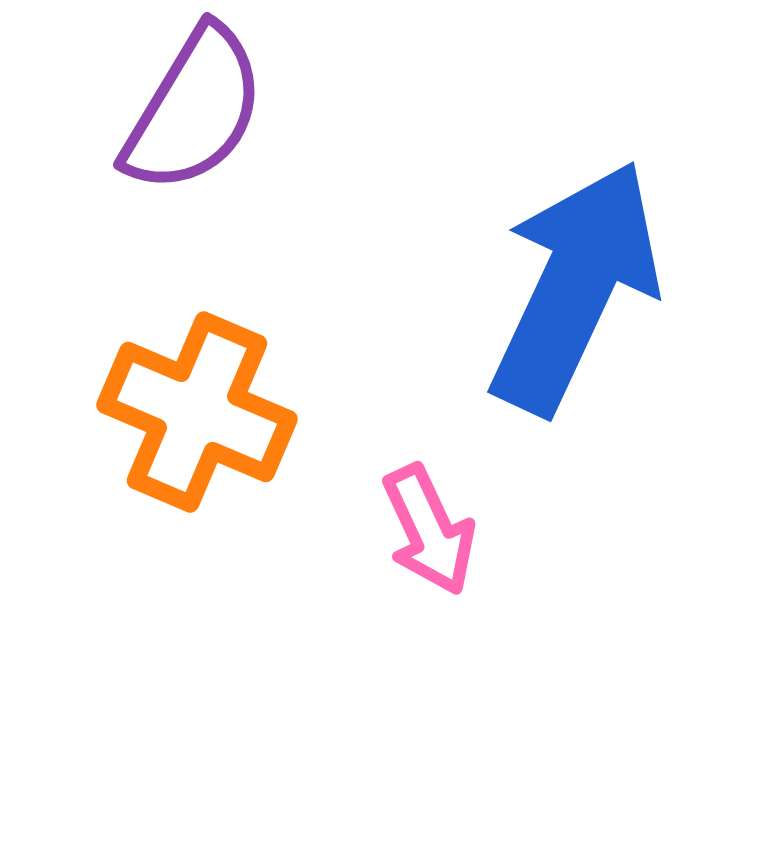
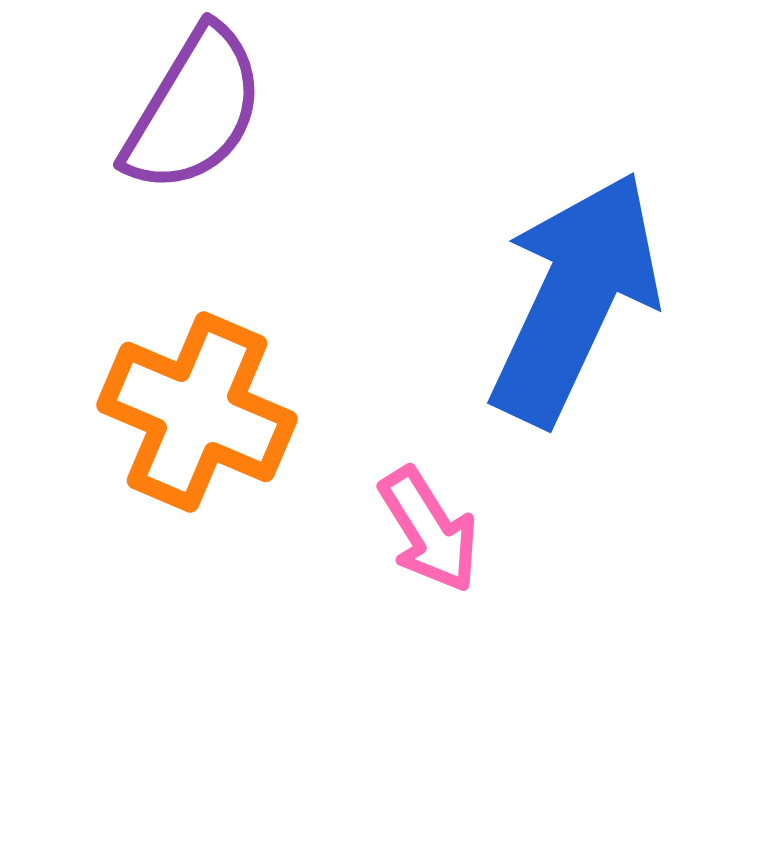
blue arrow: moved 11 px down
pink arrow: rotated 7 degrees counterclockwise
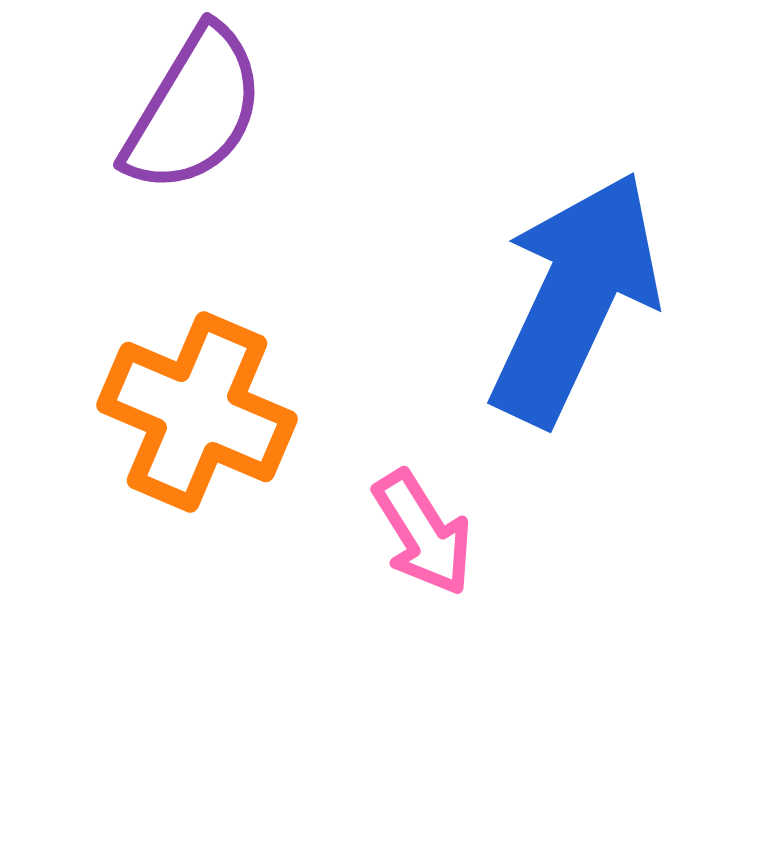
pink arrow: moved 6 px left, 3 px down
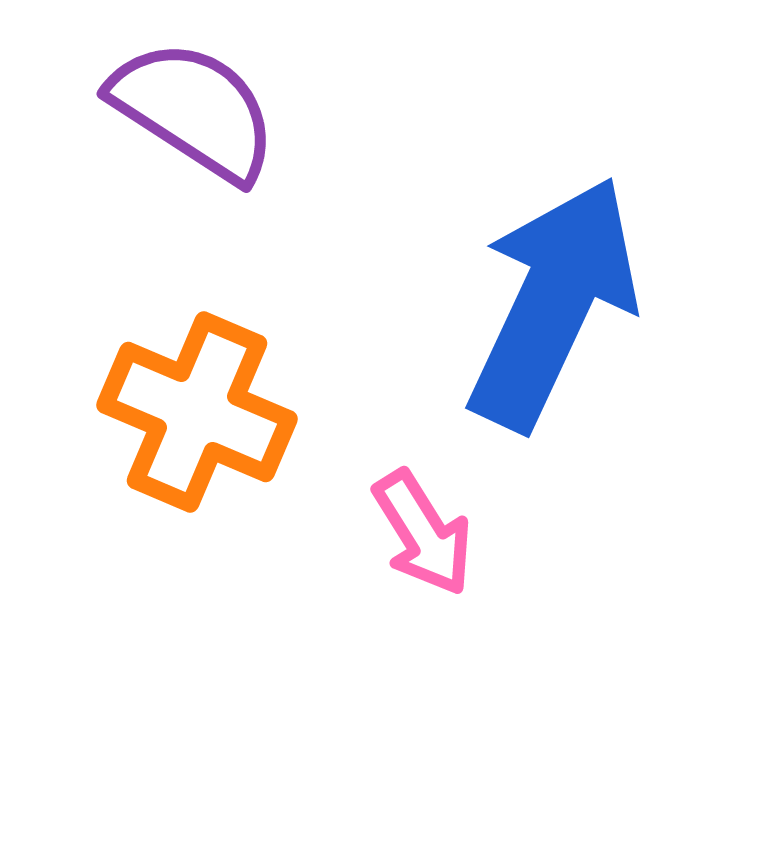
purple semicircle: rotated 88 degrees counterclockwise
blue arrow: moved 22 px left, 5 px down
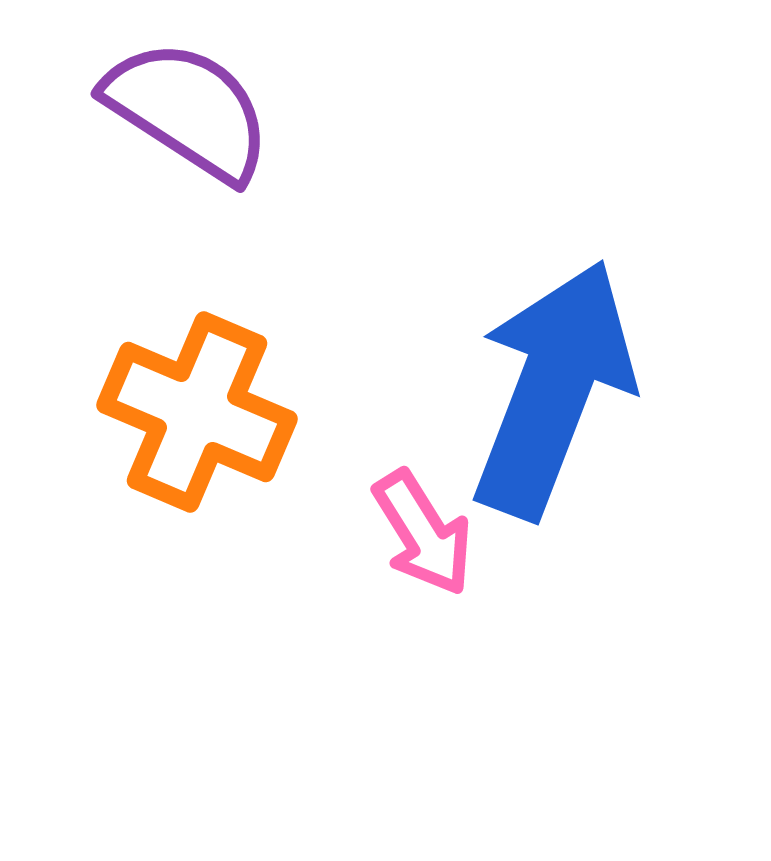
purple semicircle: moved 6 px left
blue arrow: moved 86 px down; rotated 4 degrees counterclockwise
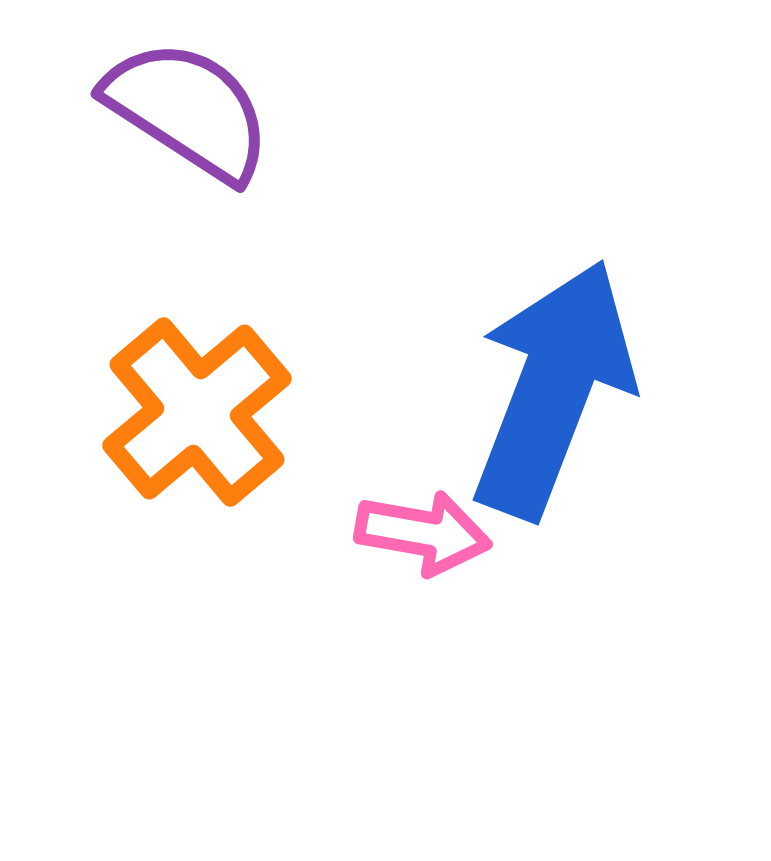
orange cross: rotated 27 degrees clockwise
pink arrow: rotated 48 degrees counterclockwise
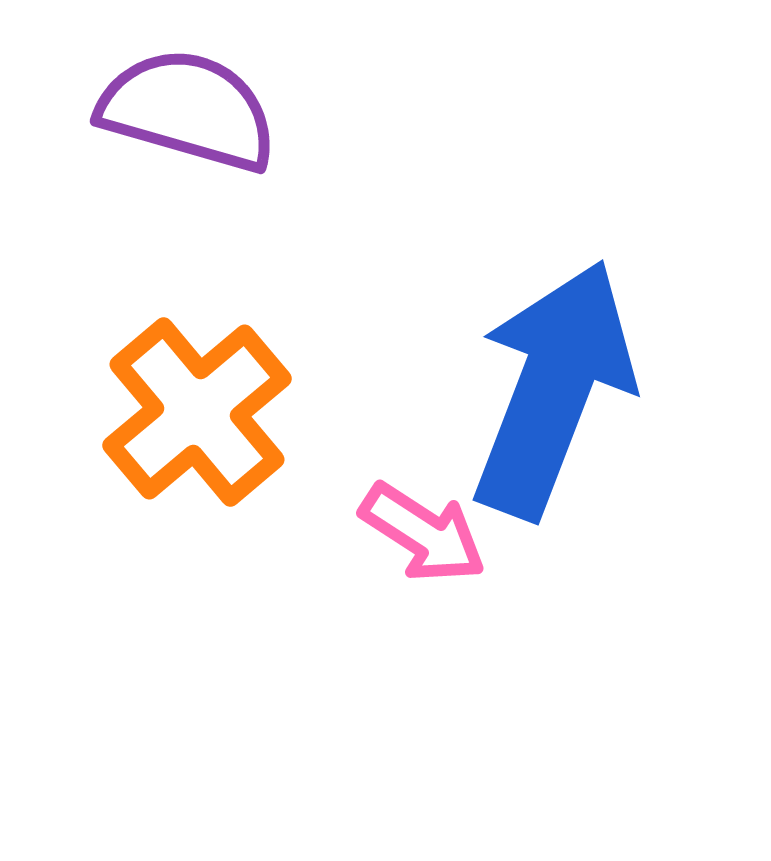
purple semicircle: rotated 17 degrees counterclockwise
pink arrow: rotated 23 degrees clockwise
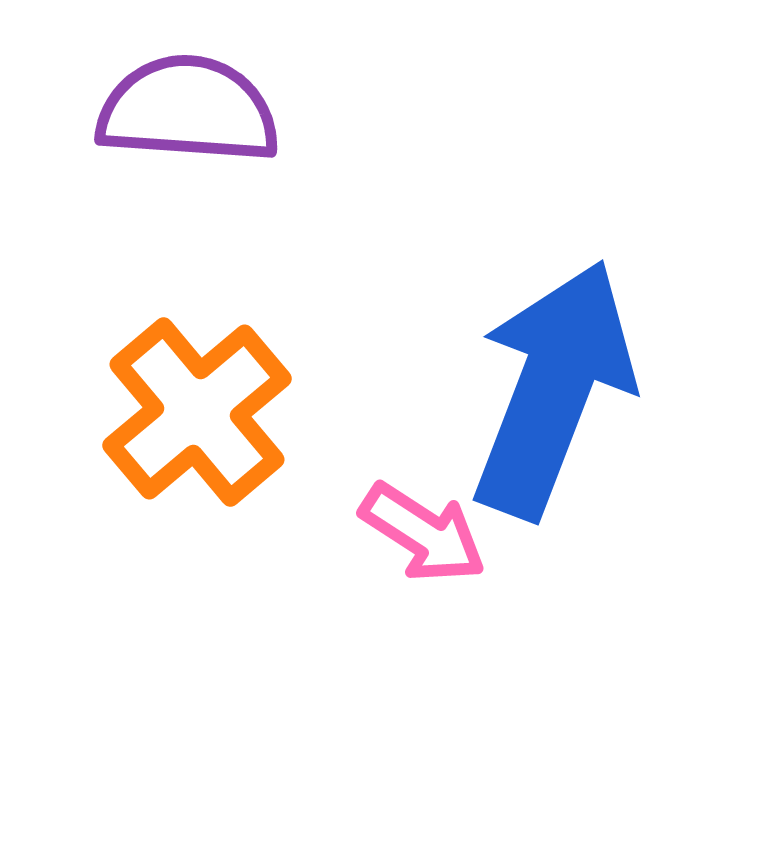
purple semicircle: rotated 12 degrees counterclockwise
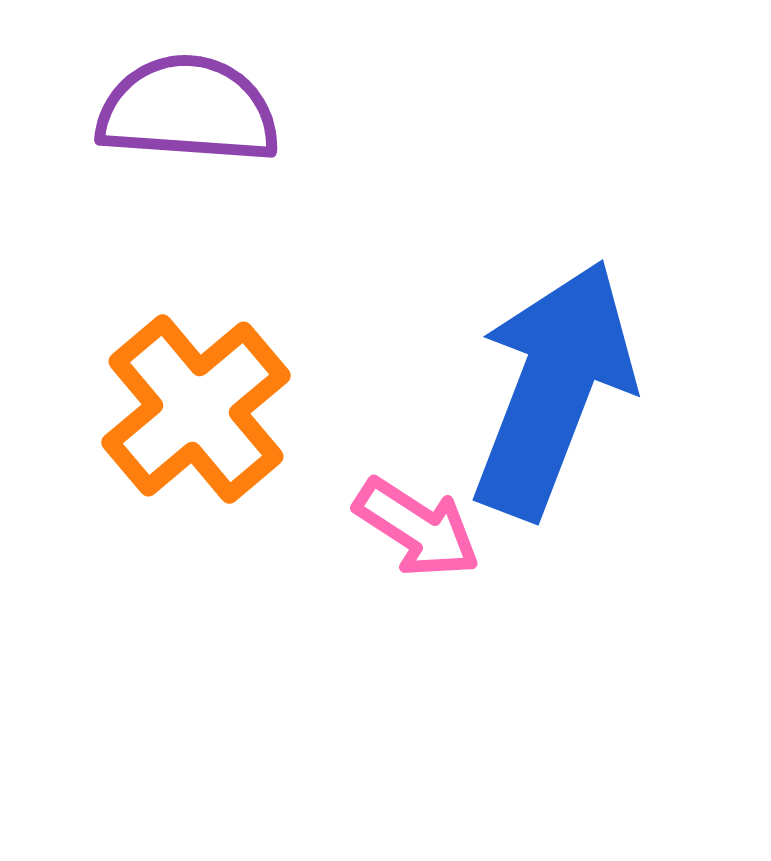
orange cross: moved 1 px left, 3 px up
pink arrow: moved 6 px left, 5 px up
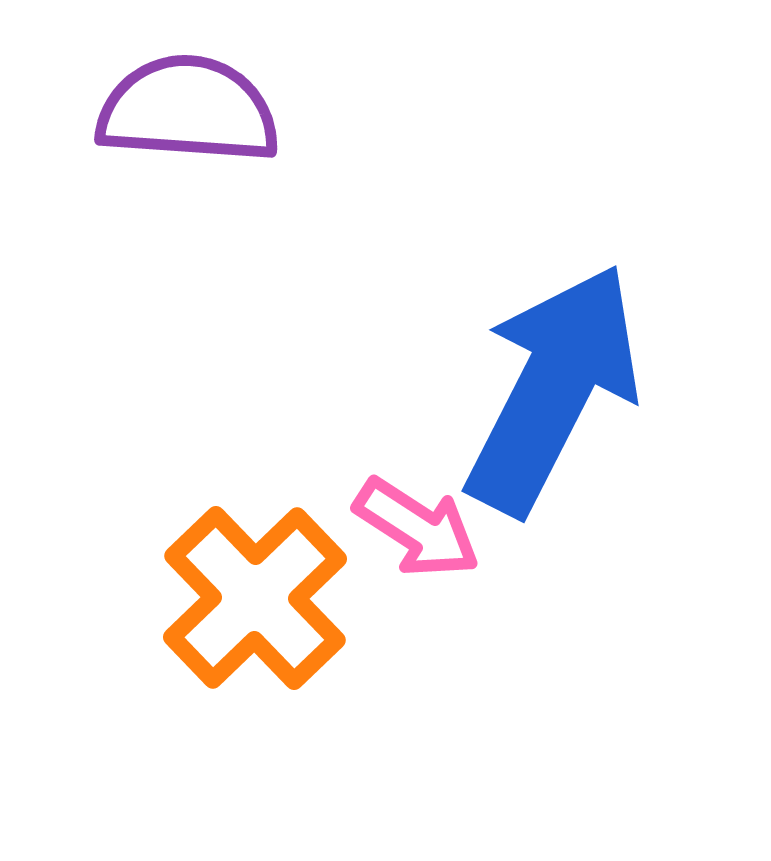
blue arrow: rotated 6 degrees clockwise
orange cross: moved 59 px right, 189 px down; rotated 4 degrees counterclockwise
